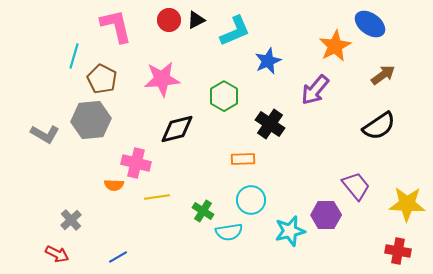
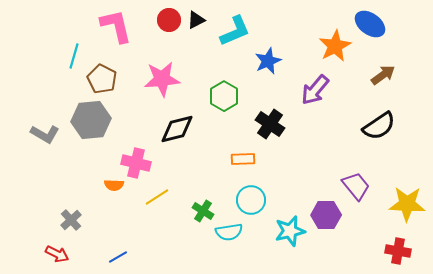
yellow line: rotated 25 degrees counterclockwise
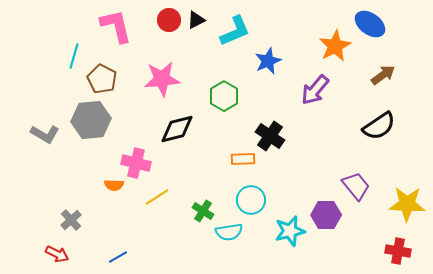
black cross: moved 12 px down
